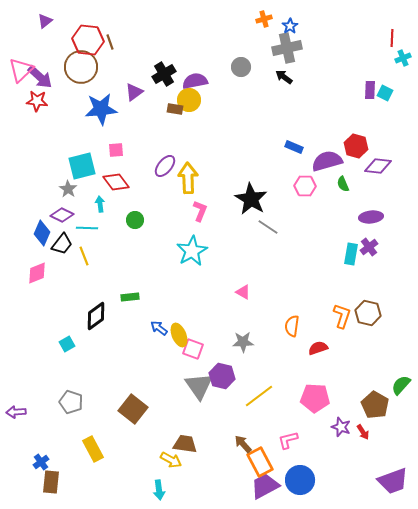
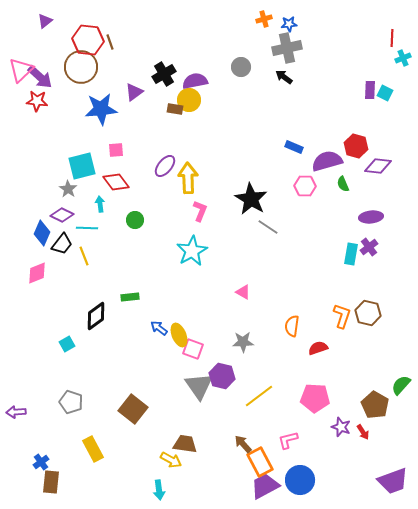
blue star at (290, 26): moved 1 px left, 2 px up; rotated 28 degrees clockwise
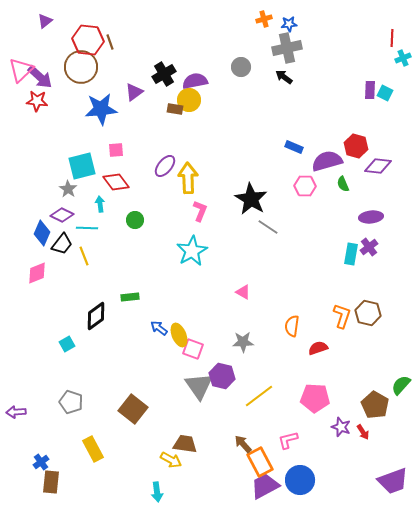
cyan arrow at (159, 490): moved 2 px left, 2 px down
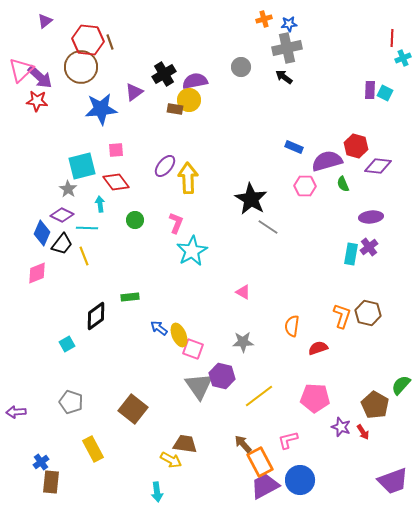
pink L-shape at (200, 211): moved 24 px left, 12 px down
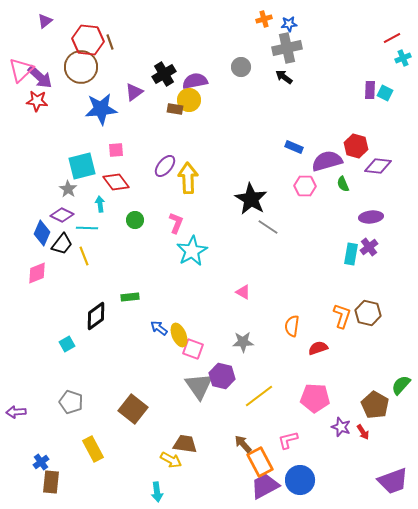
red line at (392, 38): rotated 60 degrees clockwise
